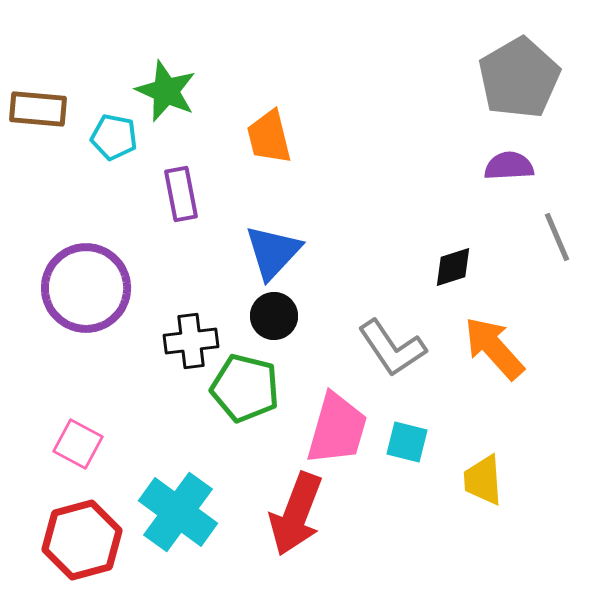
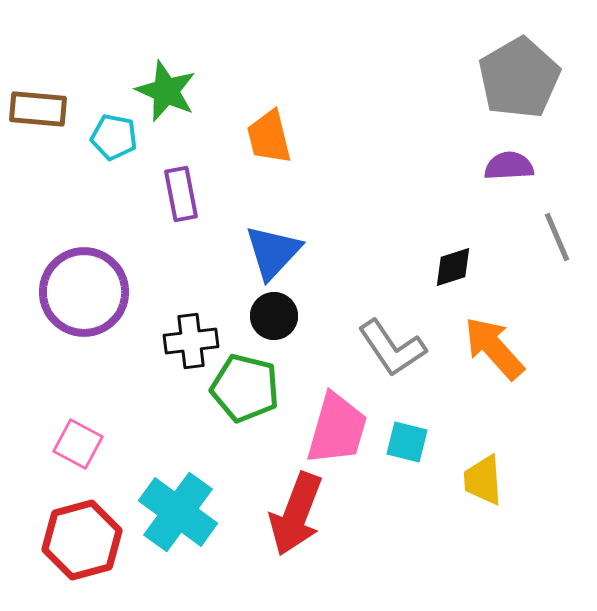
purple circle: moved 2 px left, 4 px down
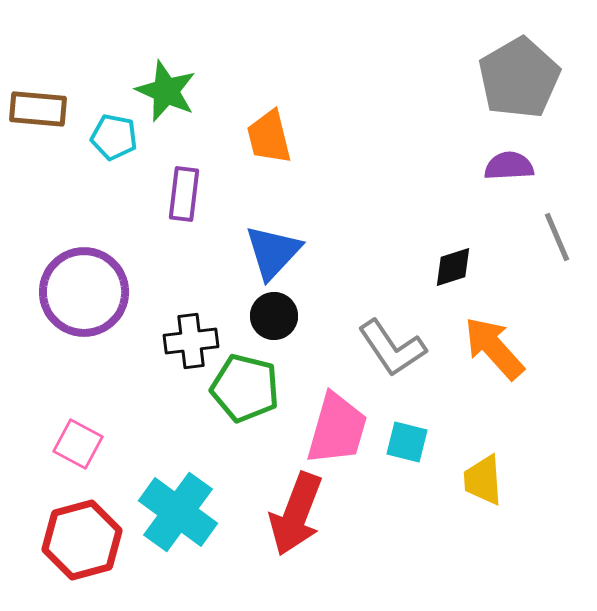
purple rectangle: moved 3 px right; rotated 18 degrees clockwise
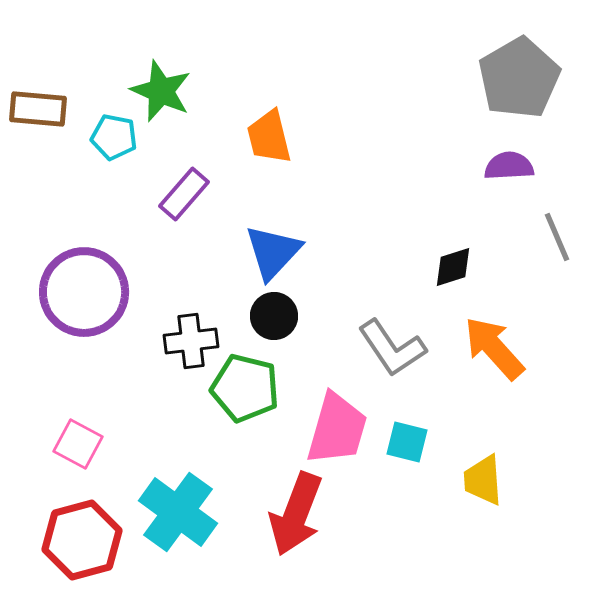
green star: moved 5 px left
purple rectangle: rotated 34 degrees clockwise
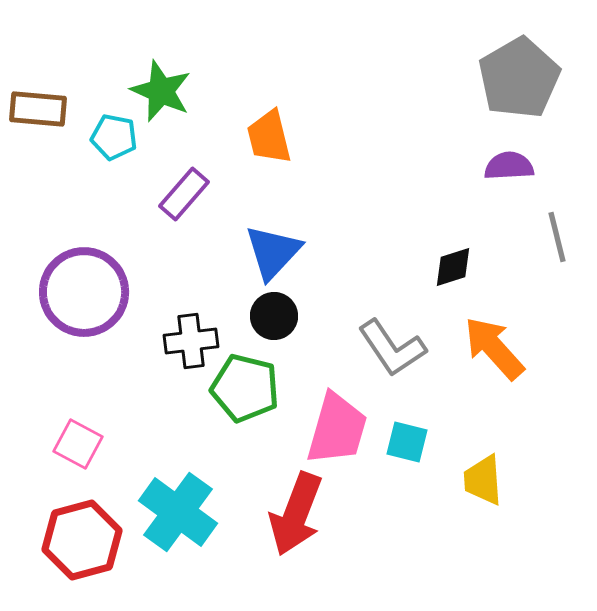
gray line: rotated 9 degrees clockwise
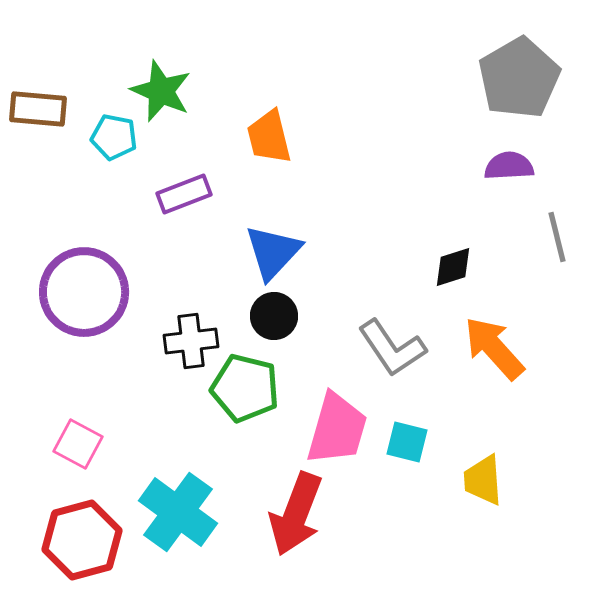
purple rectangle: rotated 28 degrees clockwise
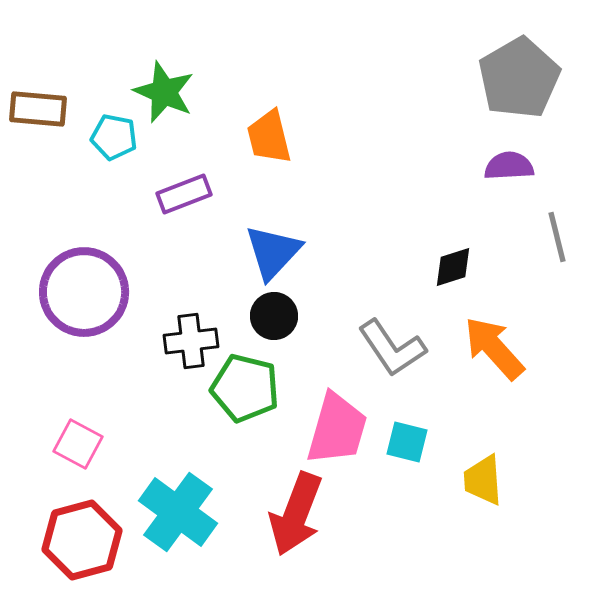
green star: moved 3 px right, 1 px down
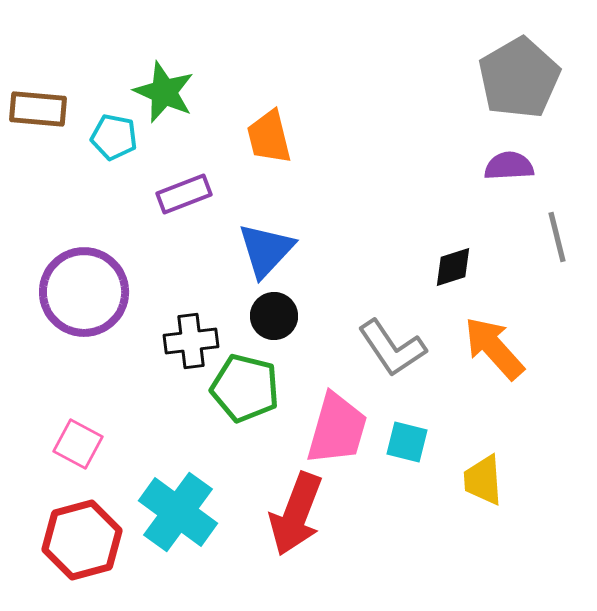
blue triangle: moved 7 px left, 2 px up
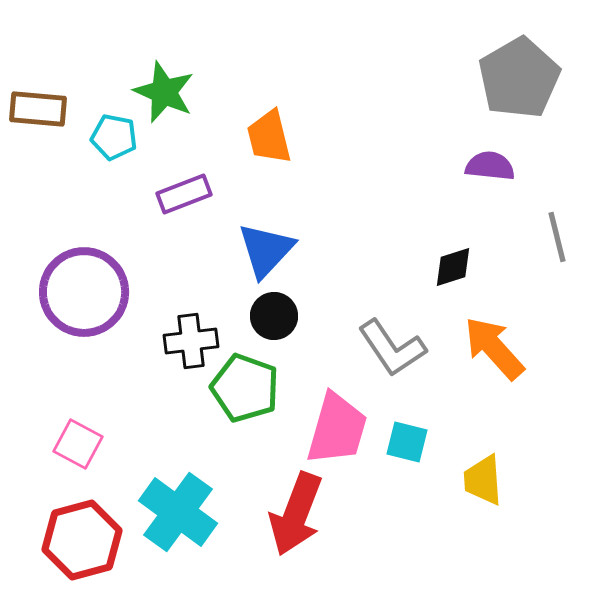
purple semicircle: moved 19 px left; rotated 9 degrees clockwise
green pentagon: rotated 6 degrees clockwise
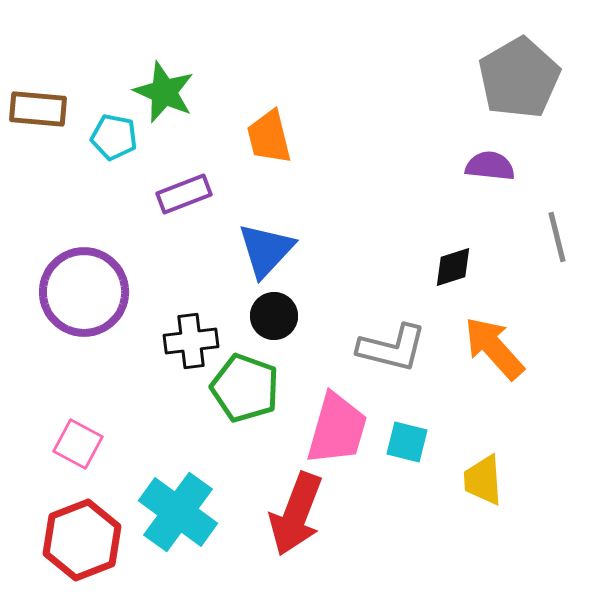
gray L-shape: rotated 42 degrees counterclockwise
red hexagon: rotated 6 degrees counterclockwise
